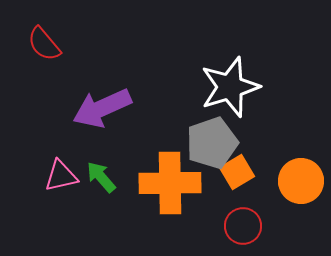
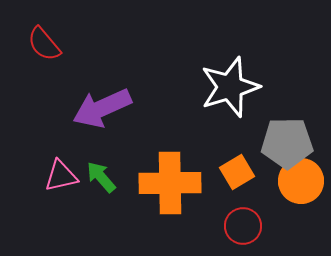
gray pentagon: moved 75 px right; rotated 18 degrees clockwise
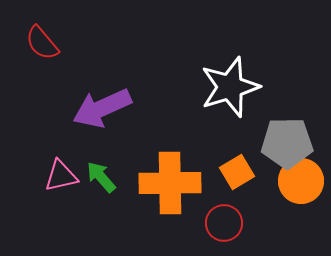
red semicircle: moved 2 px left, 1 px up
red circle: moved 19 px left, 3 px up
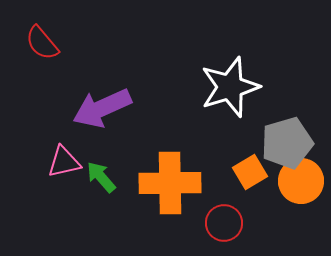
gray pentagon: rotated 15 degrees counterclockwise
orange square: moved 13 px right
pink triangle: moved 3 px right, 14 px up
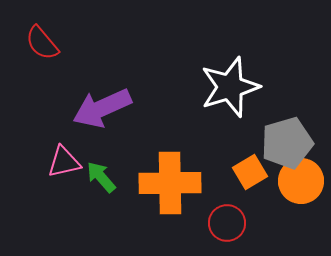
red circle: moved 3 px right
